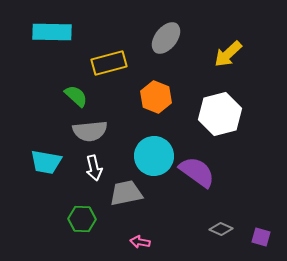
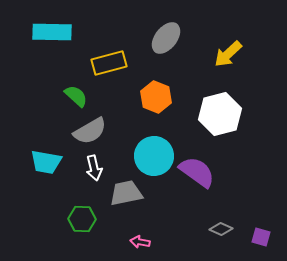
gray semicircle: rotated 24 degrees counterclockwise
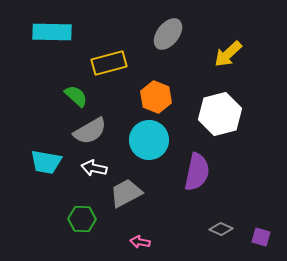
gray ellipse: moved 2 px right, 4 px up
cyan circle: moved 5 px left, 16 px up
white arrow: rotated 115 degrees clockwise
purple semicircle: rotated 66 degrees clockwise
gray trapezoid: rotated 16 degrees counterclockwise
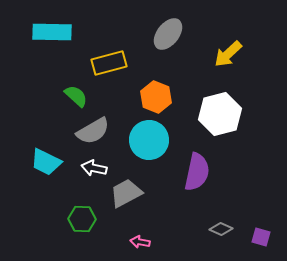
gray semicircle: moved 3 px right
cyan trapezoid: rotated 16 degrees clockwise
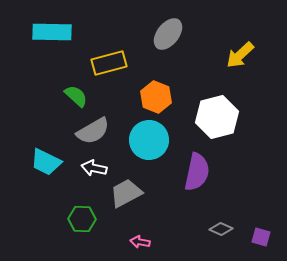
yellow arrow: moved 12 px right, 1 px down
white hexagon: moved 3 px left, 3 px down
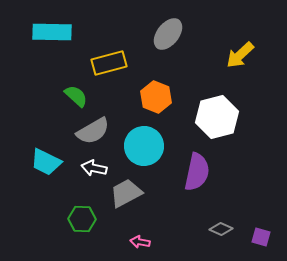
cyan circle: moved 5 px left, 6 px down
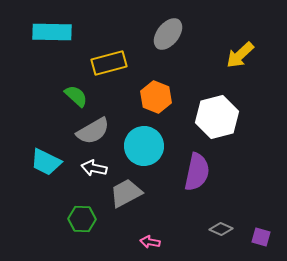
pink arrow: moved 10 px right
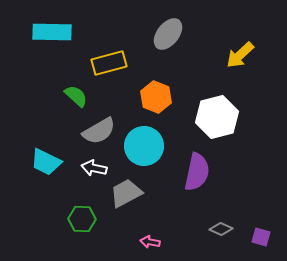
gray semicircle: moved 6 px right
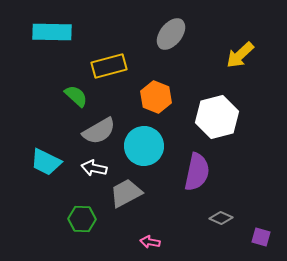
gray ellipse: moved 3 px right
yellow rectangle: moved 3 px down
gray diamond: moved 11 px up
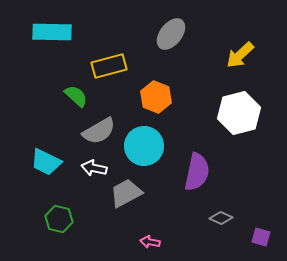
white hexagon: moved 22 px right, 4 px up
green hexagon: moved 23 px left; rotated 12 degrees clockwise
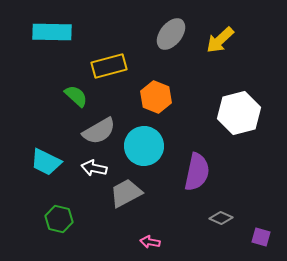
yellow arrow: moved 20 px left, 15 px up
